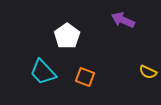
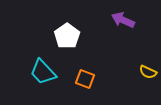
orange square: moved 2 px down
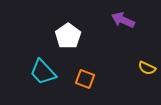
white pentagon: moved 1 px right
yellow semicircle: moved 1 px left, 4 px up
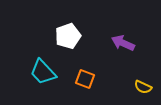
purple arrow: moved 23 px down
white pentagon: rotated 15 degrees clockwise
yellow semicircle: moved 4 px left, 19 px down
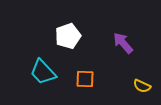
purple arrow: rotated 25 degrees clockwise
orange square: rotated 18 degrees counterclockwise
yellow semicircle: moved 1 px left, 1 px up
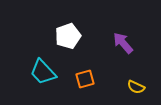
orange square: rotated 18 degrees counterclockwise
yellow semicircle: moved 6 px left, 1 px down
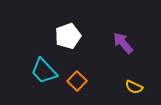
cyan trapezoid: moved 1 px right, 1 px up
orange square: moved 8 px left, 2 px down; rotated 30 degrees counterclockwise
yellow semicircle: moved 2 px left
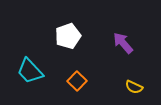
cyan trapezoid: moved 14 px left
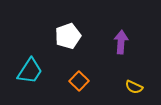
purple arrow: moved 2 px left, 1 px up; rotated 45 degrees clockwise
cyan trapezoid: rotated 104 degrees counterclockwise
orange square: moved 2 px right
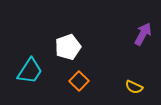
white pentagon: moved 11 px down
purple arrow: moved 22 px right, 8 px up; rotated 25 degrees clockwise
